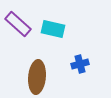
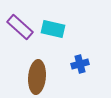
purple rectangle: moved 2 px right, 3 px down
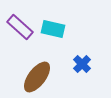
blue cross: moved 2 px right; rotated 30 degrees counterclockwise
brown ellipse: rotated 32 degrees clockwise
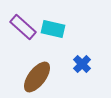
purple rectangle: moved 3 px right
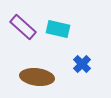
cyan rectangle: moved 5 px right
brown ellipse: rotated 60 degrees clockwise
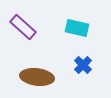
cyan rectangle: moved 19 px right, 1 px up
blue cross: moved 1 px right, 1 px down
